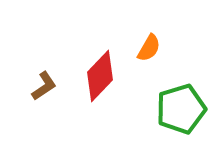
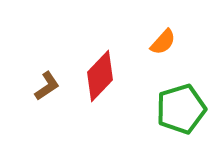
orange semicircle: moved 14 px right, 6 px up; rotated 12 degrees clockwise
brown L-shape: moved 3 px right
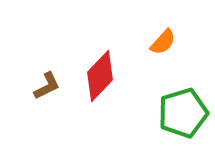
brown L-shape: rotated 8 degrees clockwise
green pentagon: moved 2 px right, 4 px down
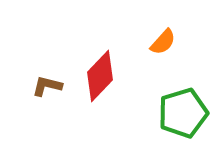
brown L-shape: rotated 140 degrees counterclockwise
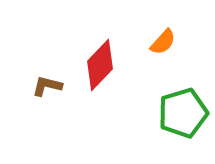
red diamond: moved 11 px up
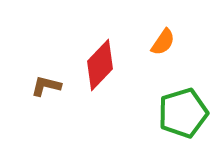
orange semicircle: rotated 8 degrees counterclockwise
brown L-shape: moved 1 px left
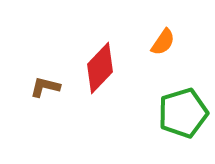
red diamond: moved 3 px down
brown L-shape: moved 1 px left, 1 px down
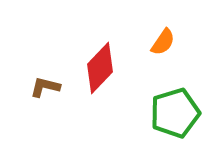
green pentagon: moved 8 px left
